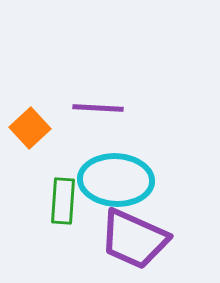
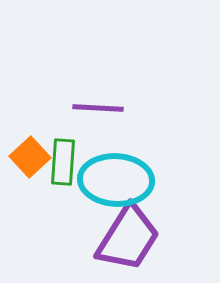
orange square: moved 29 px down
green rectangle: moved 39 px up
purple trapezoid: moved 6 px left, 1 px up; rotated 82 degrees counterclockwise
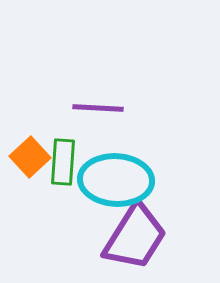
purple trapezoid: moved 7 px right, 1 px up
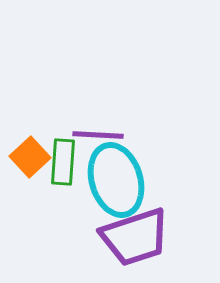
purple line: moved 27 px down
cyan ellipse: rotated 70 degrees clockwise
purple trapezoid: rotated 40 degrees clockwise
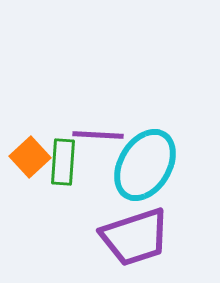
cyan ellipse: moved 29 px right, 15 px up; rotated 48 degrees clockwise
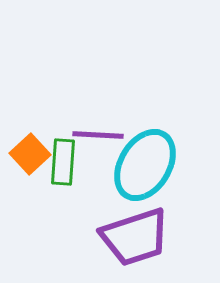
orange square: moved 3 px up
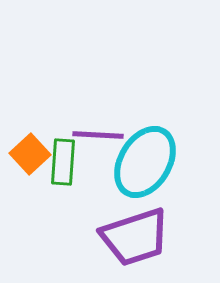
cyan ellipse: moved 3 px up
